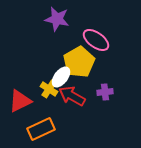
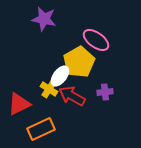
purple star: moved 13 px left
white ellipse: moved 1 px left, 1 px up
red triangle: moved 1 px left, 3 px down
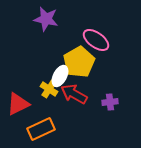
purple star: moved 2 px right
white ellipse: rotated 10 degrees counterclockwise
purple cross: moved 5 px right, 10 px down
red arrow: moved 2 px right, 2 px up
red triangle: moved 1 px left
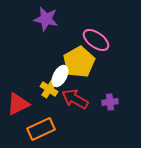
red arrow: moved 1 px right, 5 px down
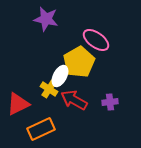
red arrow: moved 1 px left, 1 px down
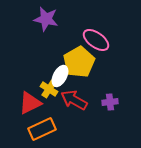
red triangle: moved 12 px right, 1 px up
orange rectangle: moved 1 px right
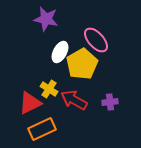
pink ellipse: rotated 12 degrees clockwise
yellow pentagon: moved 3 px right, 2 px down
white ellipse: moved 24 px up
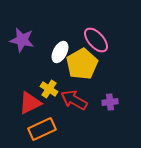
purple star: moved 24 px left, 21 px down
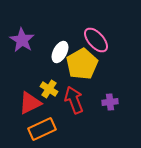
purple star: rotated 20 degrees clockwise
red arrow: rotated 40 degrees clockwise
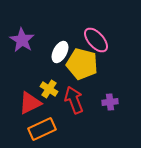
yellow pentagon: rotated 28 degrees counterclockwise
